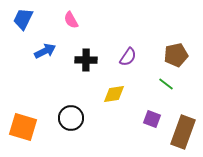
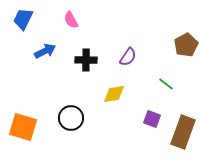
brown pentagon: moved 10 px right, 10 px up; rotated 15 degrees counterclockwise
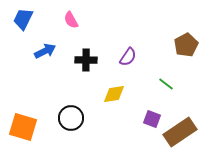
brown rectangle: moved 3 px left; rotated 36 degrees clockwise
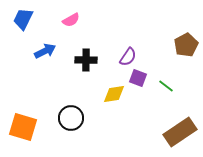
pink semicircle: rotated 90 degrees counterclockwise
green line: moved 2 px down
purple square: moved 14 px left, 41 px up
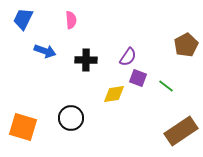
pink semicircle: rotated 66 degrees counterclockwise
blue arrow: rotated 45 degrees clockwise
brown rectangle: moved 1 px right, 1 px up
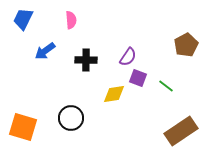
blue arrow: rotated 125 degrees clockwise
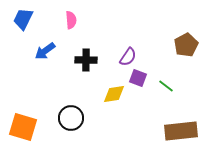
brown rectangle: rotated 28 degrees clockwise
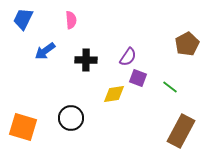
brown pentagon: moved 1 px right, 1 px up
green line: moved 4 px right, 1 px down
brown rectangle: rotated 56 degrees counterclockwise
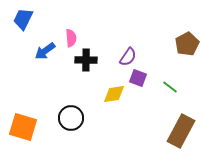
pink semicircle: moved 18 px down
